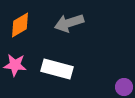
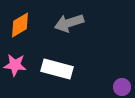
purple circle: moved 2 px left
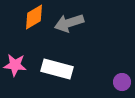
orange diamond: moved 14 px right, 8 px up
purple circle: moved 5 px up
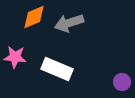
orange diamond: rotated 8 degrees clockwise
pink star: moved 8 px up
white rectangle: rotated 8 degrees clockwise
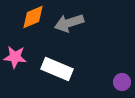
orange diamond: moved 1 px left
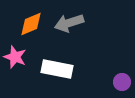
orange diamond: moved 2 px left, 7 px down
pink star: rotated 15 degrees clockwise
white rectangle: rotated 12 degrees counterclockwise
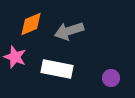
gray arrow: moved 8 px down
purple circle: moved 11 px left, 4 px up
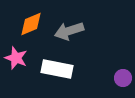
pink star: moved 1 px right, 1 px down
purple circle: moved 12 px right
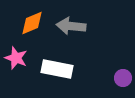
orange diamond: moved 1 px right, 1 px up
gray arrow: moved 2 px right, 5 px up; rotated 24 degrees clockwise
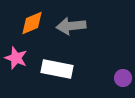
gray arrow: rotated 12 degrees counterclockwise
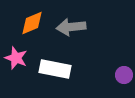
gray arrow: moved 1 px down
white rectangle: moved 2 px left
purple circle: moved 1 px right, 3 px up
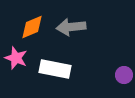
orange diamond: moved 4 px down
